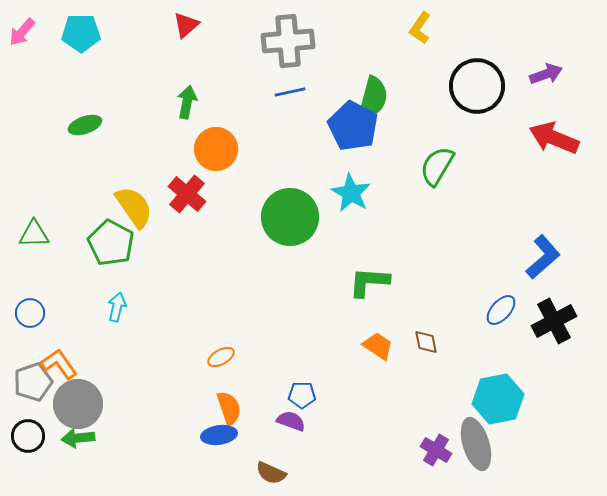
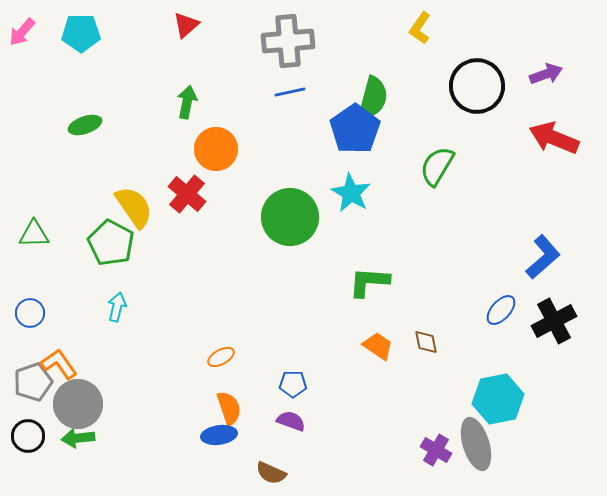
blue pentagon at (353, 126): moved 2 px right, 3 px down; rotated 9 degrees clockwise
blue pentagon at (302, 395): moved 9 px left, 11 px up
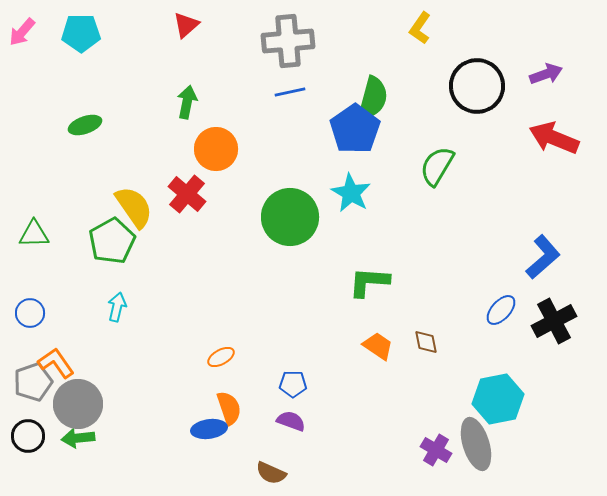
green pentagon at (111, 243): moved 1 px right, 2 px up; rotated 15 degrees clockwise
orange L-shape at (59, 364): moved 3 px left, 1 px up
blue ellipse at (219, 435): moved 10 px left, 6 px up
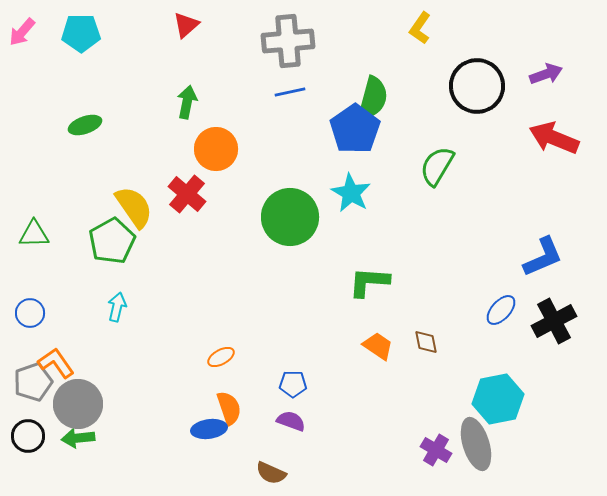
blue L-shape at (543, 257): rotated 18 degrees clockwise
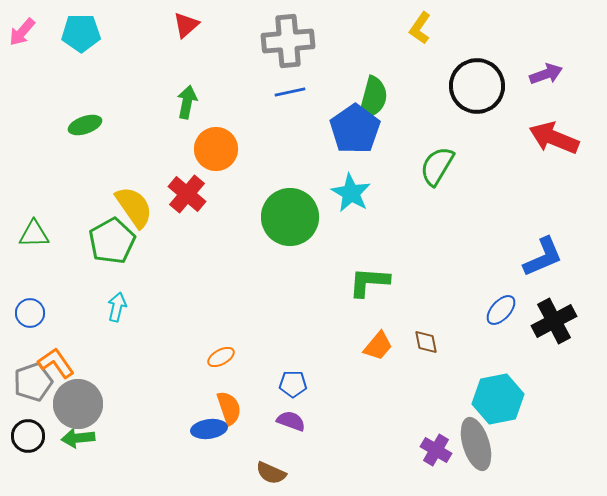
orange trapezoid at (378, 346): rotated 96 degrees clockwise
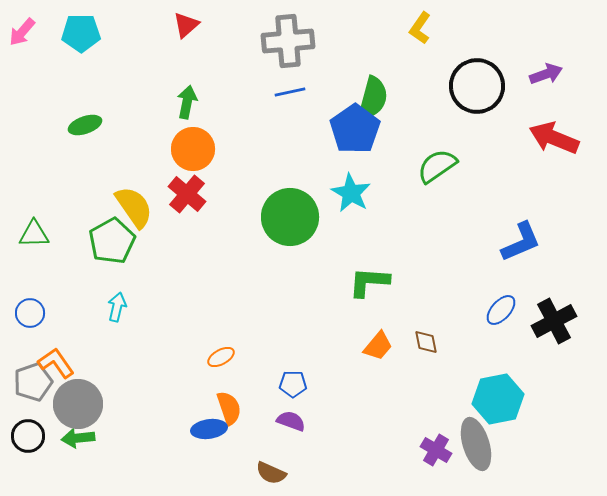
orange circle at (216, 149): moved 23 px left
green semicircle at (437, 166): rotated 24 degrees clockwise
blue L-shape at (543, 257): moved 22 px left, 15 px up
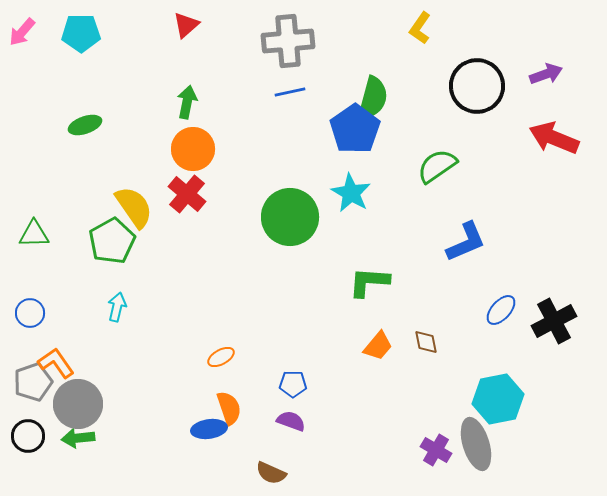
blue L-shape at (521, 242): moved 55 px left
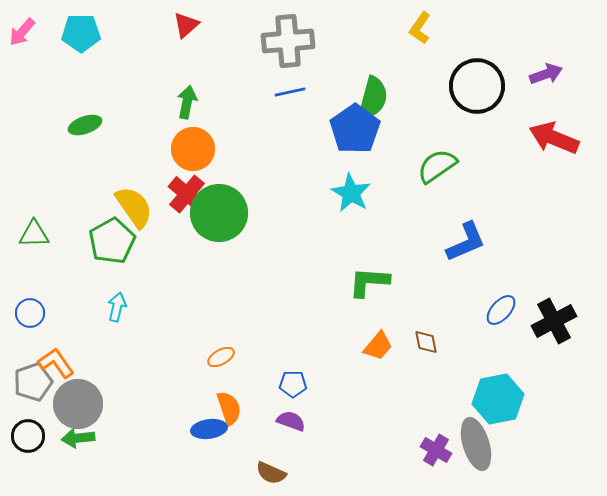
green circle at (290, 217): moved 71 px left, 4 px up
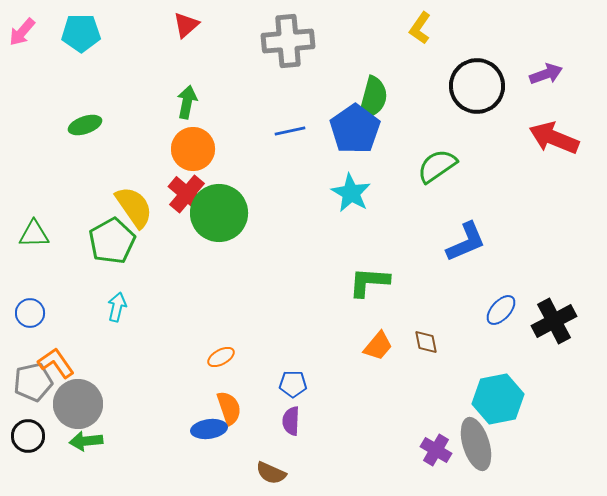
blue line at (290, 92): moved 39 px down
gray pentagon at (33, 382): rotated 6 degrees clockwise
purple semicircle at (291, 421): rotated 108 degrees counterclockwise
green arrow at (78, 438): moved 8 px right, 3 px down
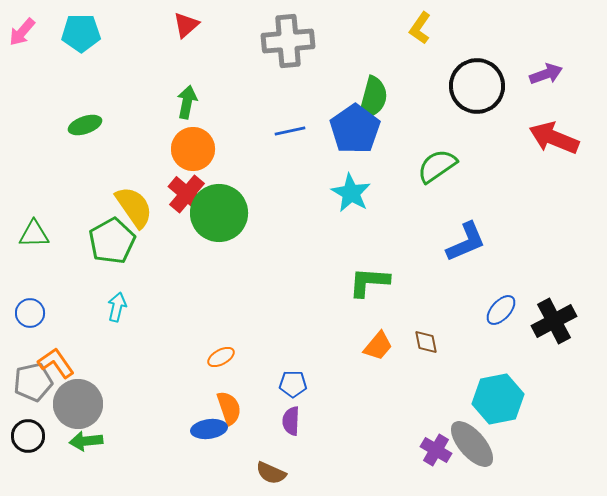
gray ellipse at (476, 444): moved 4 px left; rotated 24 degrees counterclockwise
